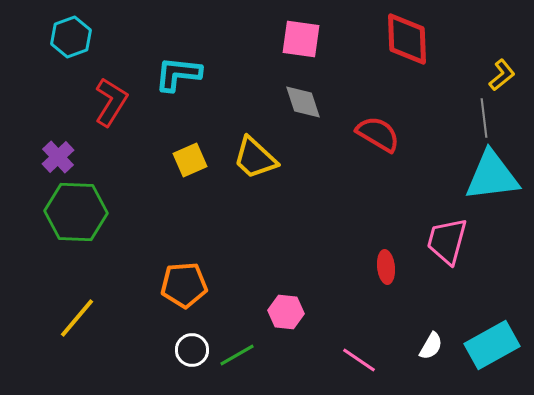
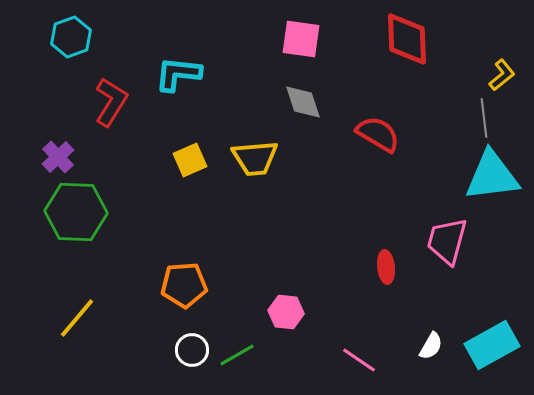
yellow trapezoid: rotated 48 degrees counterclockwise
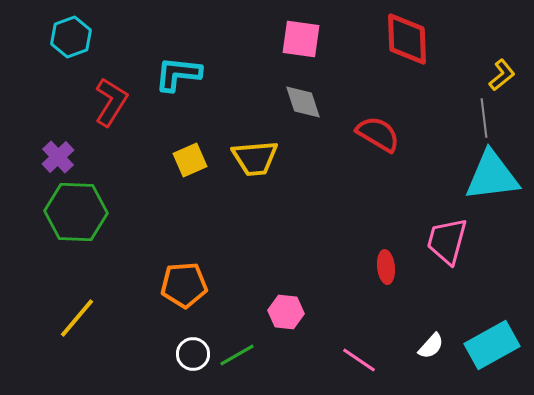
white semicircle: rotated 12 degrees clockwise
white circle: moved 1 px right, 4 px down
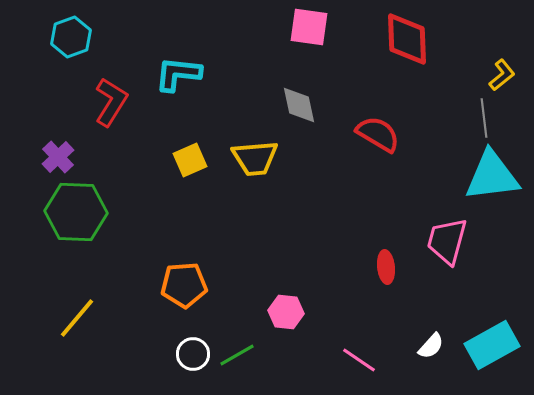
pink square: moved 8 px right, 12 px up
gray diamond: moved 4 px left, 3 px down; rotated 6 degrees clockwise
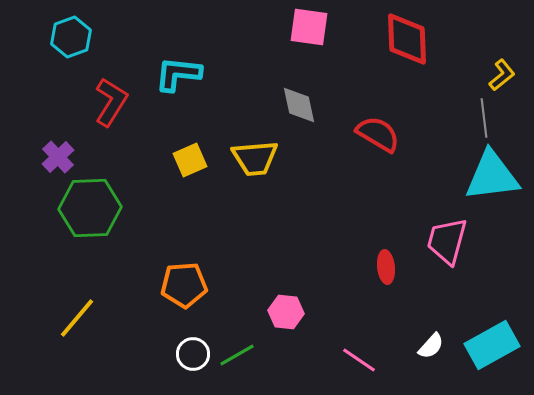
green hexagon: moved 14 px right, 4 px up; rotated 4 degrees counterclockwise
